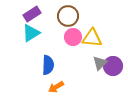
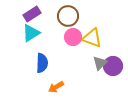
yellow triangle: rotated 15 degrees clockwise
blue semicircle: moved 6 px left, 2 px up
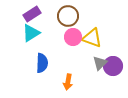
orange arrow: moved 12 px right, 5 px up; rotated 49 degrees counterclockwise
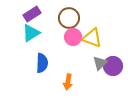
brown circle: moved 1 px right, 2 px down
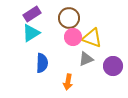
gray triangle: moved 14 px left, 4 px up; rotated 21 degrees clockwise
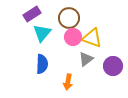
cyan triangle: moved 11 px right; rotated 18 degrees counterclockwise
gray triangle: rotated 14 degrees counterclockwise
blue semicircle: moved 1 px down
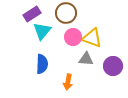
brown circle: moved 3 px left, 5 px up
cyan triangle: moved 2 px up
gray triangle: rotated 42 degrees clockwise
